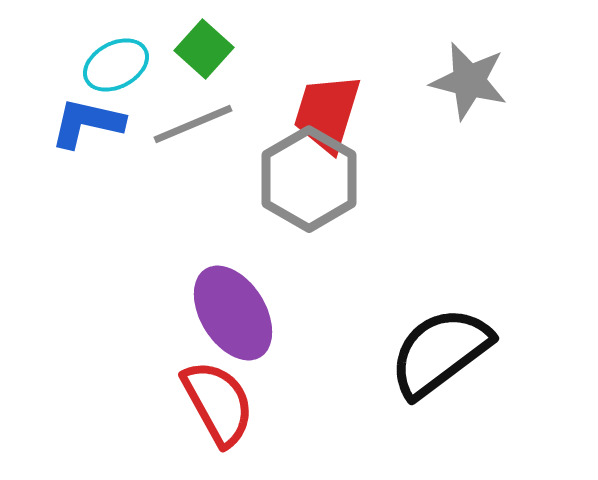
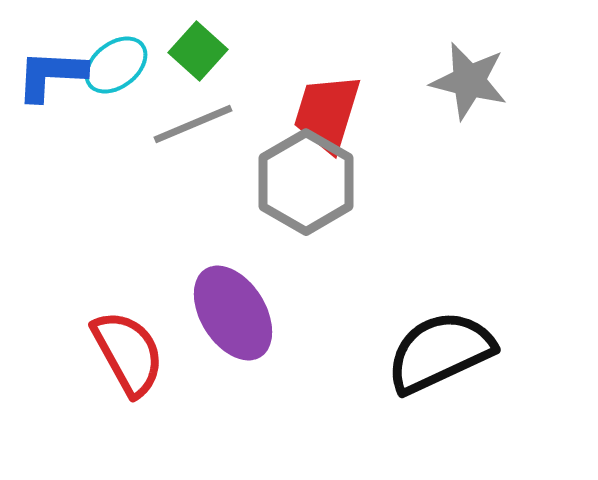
green square: moved 6 px left, 2 px down
cyan ellipse: rotated 10 degrees counterclockwise
blue L-shape: moved 36 px left, 48 px up; rotated 10 degrees counterclockwise
gray hexagon: moved 3 px left, 3 px down
black semicircle: rotated 12 degrees clockwise
red semicircle: moved 90 px left, 50 px up
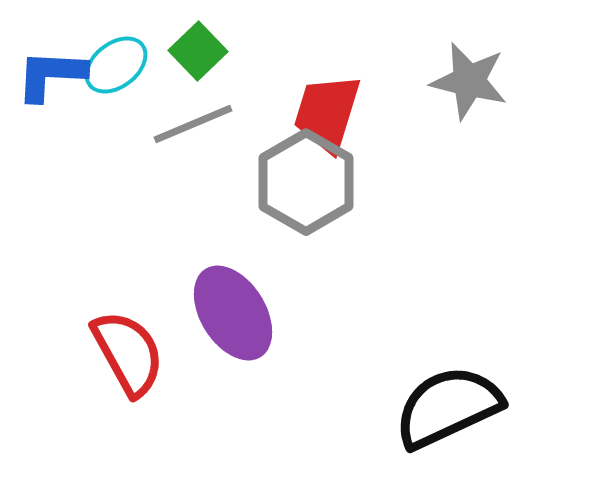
green square: rotated 4 degrees clockwise
black semicircle: moved 8 px right, 55 px down
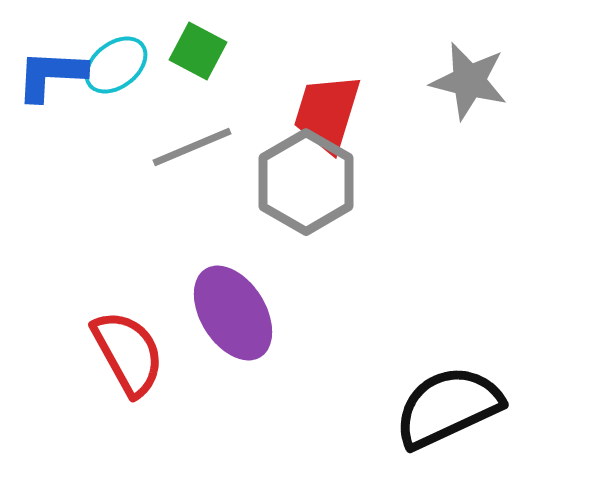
green square: rotated 18 degrees counterclockwise
gray line: moved 1 px left, 23 px down
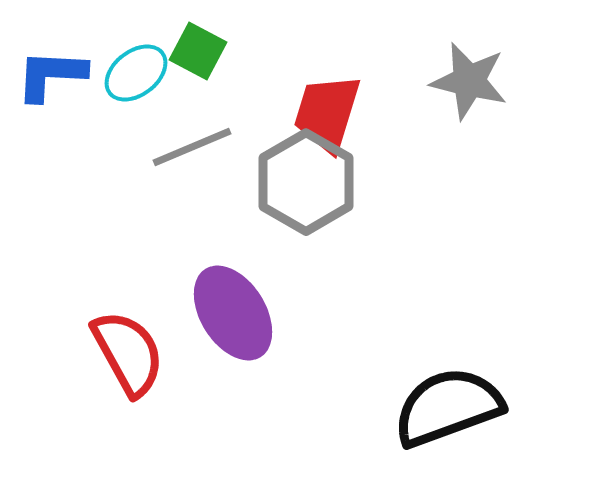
cyan ellipse: moved 20 px right, 8 px down
black semicircle: rotated 5 degrees clockwise
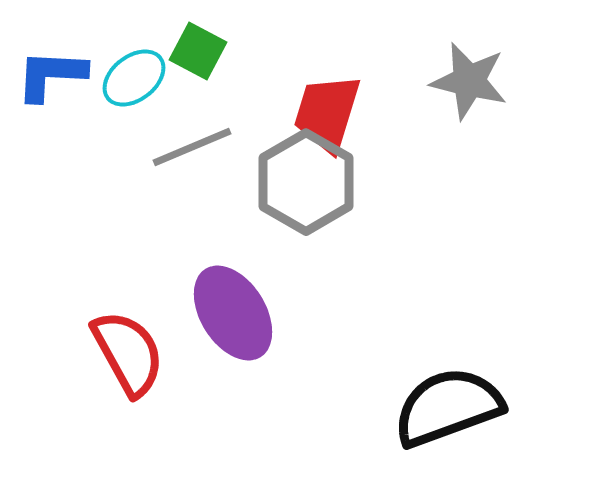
cyan ellipse: moved 2 px left, 5 px down
